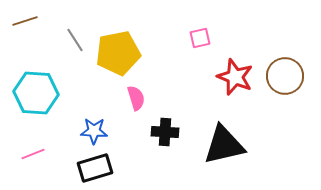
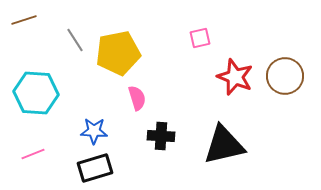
brown line: moved 1 px left, 1 px up
pink semicircle: moved 1 px right
black cross: moved 4 px left, 4 px down
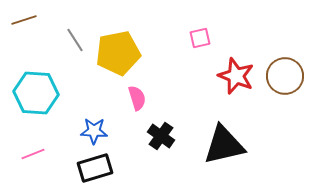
red star: moved 1 px right, 1 px up
black cross: rotated 32 degrees clockwise
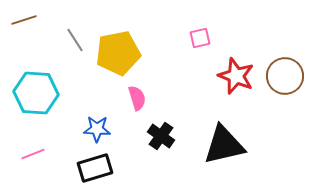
blue star: moved 3 px right, 2 px up
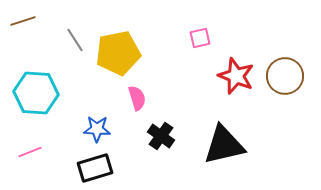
brown line: moved 1 px left, 1 px down
pink line: moved 3 px left, 2 px up
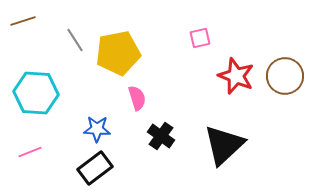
black triangle: rotated 30 degrees counterclockwise
black rectangle: rotated 20 degrees counterclockwise
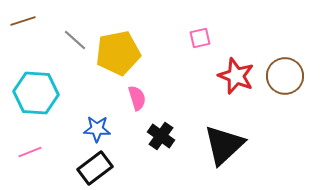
gray line: rotated 15 degrees counterclockwise
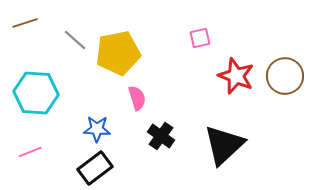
brown line: moved 2 px right, 2 px down
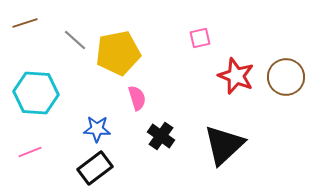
brown circle: moved 1 px right, 1 px down
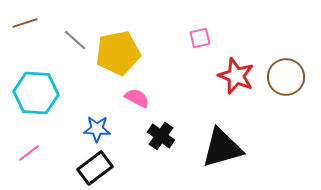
pink semicircle: rotated 45 degrees counterclockwise
black triangle: moved 2 px left, 3 px down; rotated 27 degrees clockwise
pink line: moved 1 px left, 1 px down; rotated 15 degrees counterclockwise
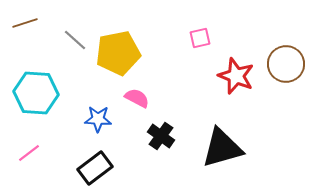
brown circle: moved 13 px up
blue star: moved 1 px right, 10 px up
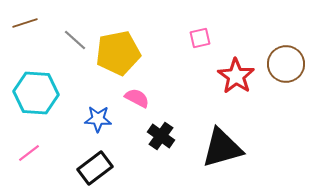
red star: rotated 12 degrees clockwise
